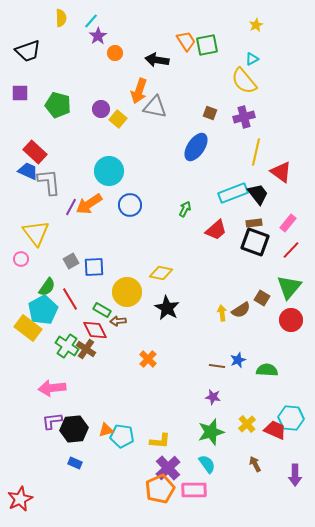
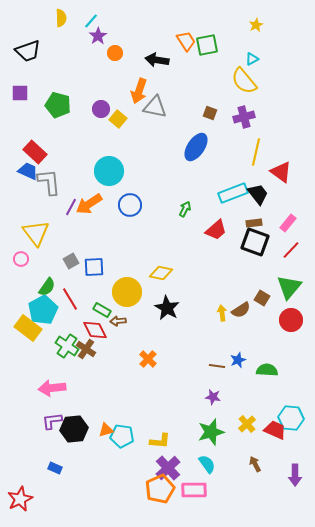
blue rectangle at (75, 463): moved 20 px left, 5 px down
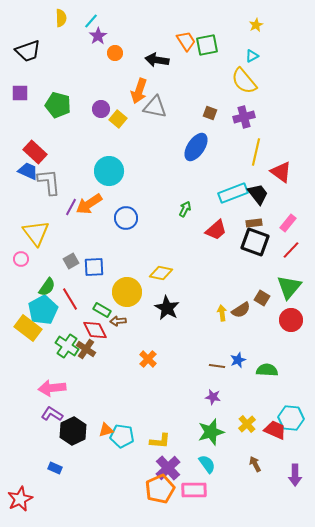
cyan triangle at (252, 59): moved 3 px up
blue circle at (130, 205): moved 4 px left, 13 px down
purple L-shape at (52, 421): moved 7 px up; rotated 40 degrees clockwise
black hexagon at (74, 429): moved 1 px left, 2 px down; rotated 20 degrees counterclockwise
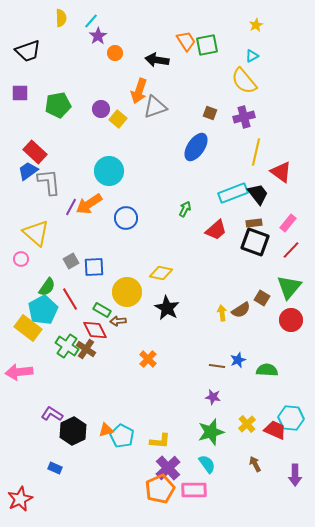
green pentagon at (58, 105): rotated 25 degrees counterclockwise
gray triangle at (155, 107): rotated 30 degrees counterclockwise
blue trapezoid at (28, 171): rotated 60 degrees counterclockwise
yellow triangle at (36, 233): rotated 12 degrees counterclockwise
pink arrow at (52, 388): moved 33 px left, 16 px up
cyan pentagon at (122, 436): rotated 20 degrees clockwise
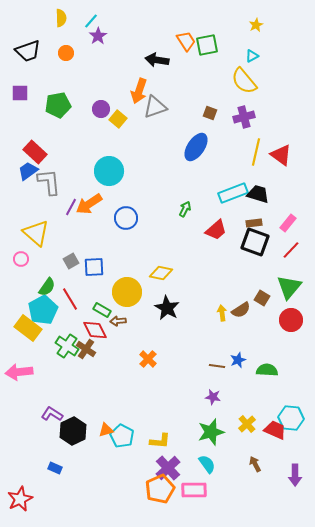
orange circle at (115, 53): moved 49 px left
red triangle at (281, 172): moved 17 px up
black trapezoid at (258, 194): rotated 35 degrees counterclockwise
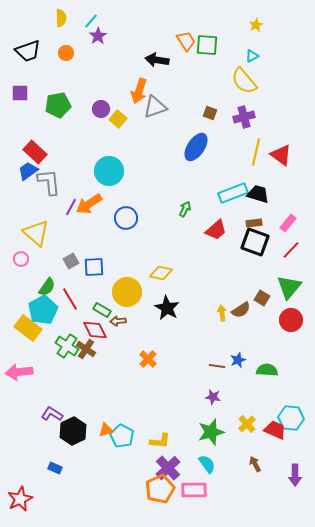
green square at (207, 45): rotated 15 degrees clockwise
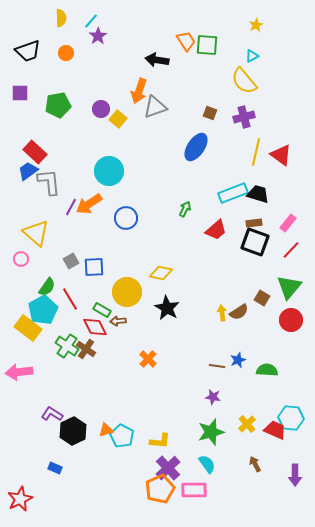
brown semicircle at (241, 310): moved 2 px left, 2 px down
red diamond at (95, 330): moved 3 px up
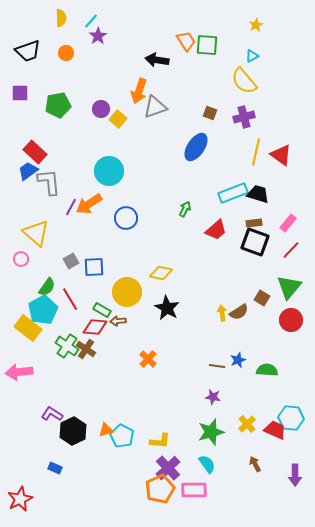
red diamond at (95, 327): rotated 60 degrees counterclockwise
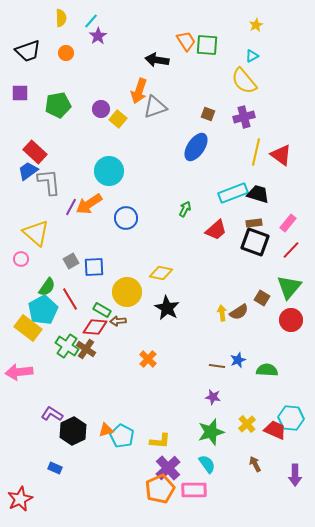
brown square at (210, 113): moved 2 px left, 1 px down
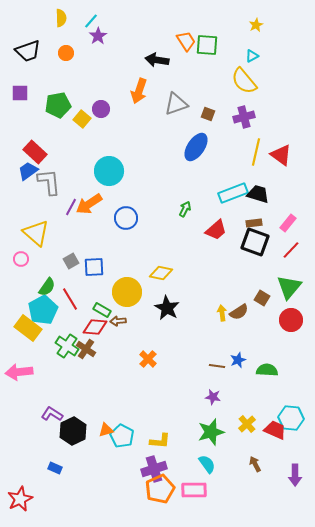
gray triangle at (155, 107): moved 21 px right, 3 px up
yellow square at (118, 119): moved 36 px left
purple cross at (168, 468): moved 14 px left, 1 px down; rotated 25 degrees clockwise
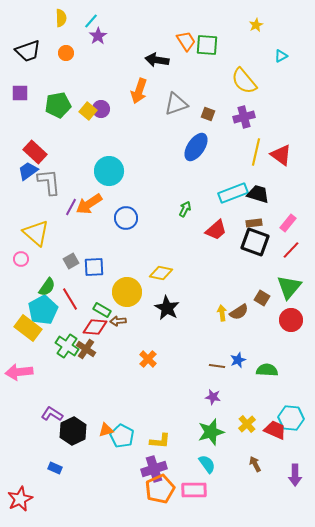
cyan triangle at (252, 56): moved 29 px right
yellow square at (82, 119): moved 6 px right, 8 px up
